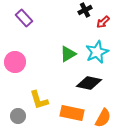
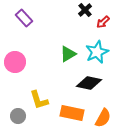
black cross: rotated 16 degrees counterclockwise
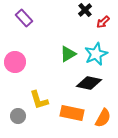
cyan star: moved 1 px left, 2 px down
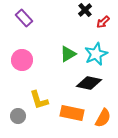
pink circle: moved 7 px right, 2 px up
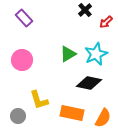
red arrow: moved 3 px right
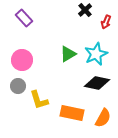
red arrow: rotated 24 degrees counterclockwise
black diamond: moved 8 px right
gray circle: moved 30 px up
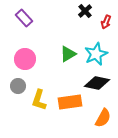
black cross: moved 1 px down
pink circle: moved 3 px right, 1 px up
yellow L-shape: rotated 35 degrees clockwise
orange rectangle: moved 2 px left, 11 px up; rotated 20 degrees counterclockwise
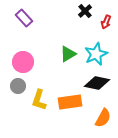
pink circle: moved 2 px left, 3 px down
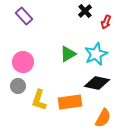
purple rectangle: moved 2 px up
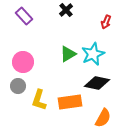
black cross: moved 19 px left, 1 px up
cyan star: moved 3 px left
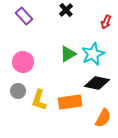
gray circle: moved 5 px down
